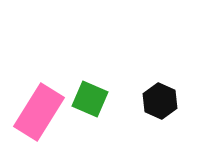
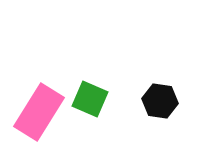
black hexagon: rotated 16 degrees counterclockwise
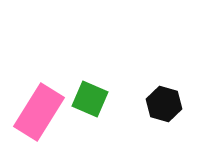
black hexagon: moved 4 px right, 3 px down; rotated 8 degrees clockwise
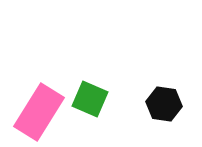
black hexagon: rotated 8 degrees counterclockwise
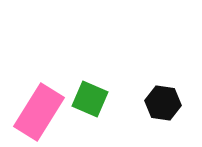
black hexagon: moved 1 px left, 1 px up
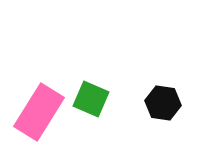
green square: moved 1 px right
